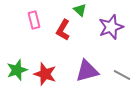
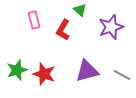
red star: moved 1 px left
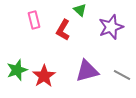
red star: moved 2 px down; rotated 20 degrees clockwise
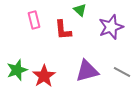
red L-shape: rotated 35 degrees counterclockwise
gray line: moved 3 px up
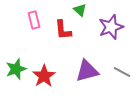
green star: moved 1 px left, 1 px up
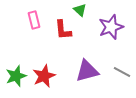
green star: moved 7 px down
red star: rotated 10 degrees clockwise
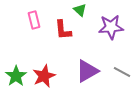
purple star: rotated 15 degrees clockwise
purple triangle: rotated 15 degrees counterclockwise
green star: rotated 15 degrees counterclockwise
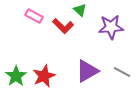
pink rectangle: moved 4 px up; rotated 48 degrees counterclockwise
red L-shape: moved 4 px up; rotated 40 degrees counterclockwise
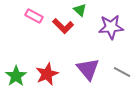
purple triangle: moved 1 px right, 2 px up; rotated 40 degrees counterclockwise
red star: moved 3 px right, 2 px up
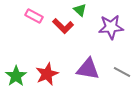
purple triangle: rotated 40 degrees counterclockwise
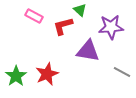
red L-shape: rotated 120 degrees clockwise
purple triangle: moved 18 px up
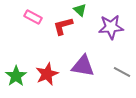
pink rectangle: moved 1 px left, 1 px down
purple triangle: moved 5 px left, 15 px down
